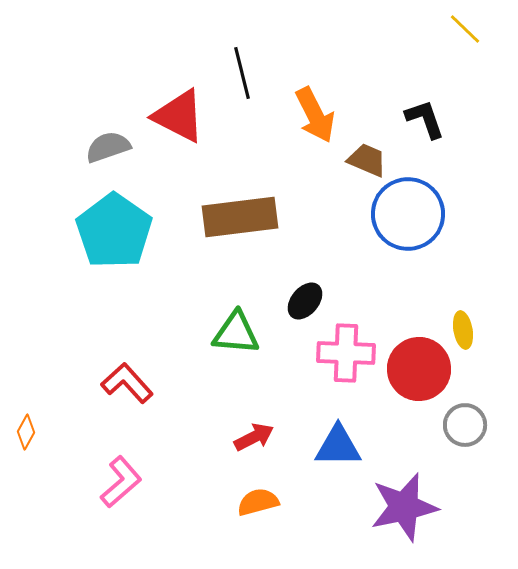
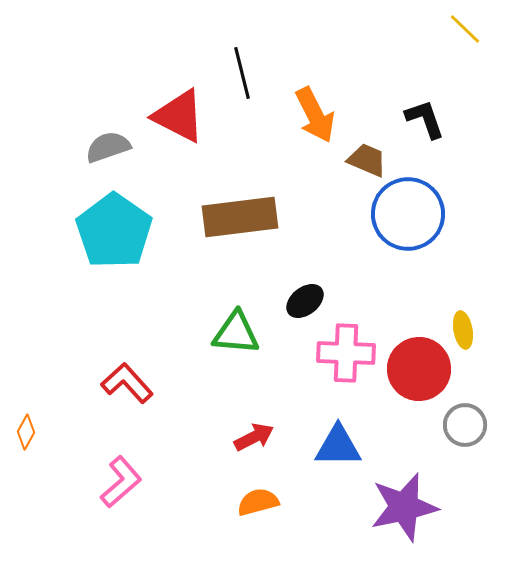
black ellipse: rotated 12 degrees clockwise
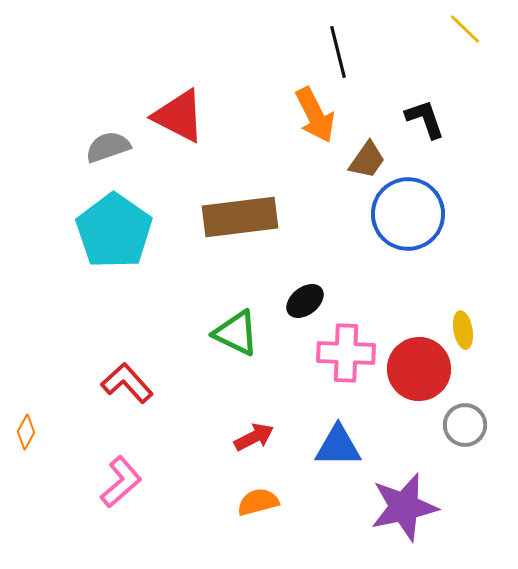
black line: moved 96 px right, 21 px up
brown trapezoid: rotated 102 degrees clockwise
green triangle: rotated 21 degrees clockwise
